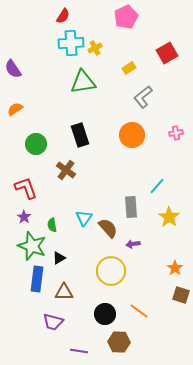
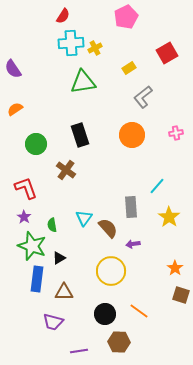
purple line: rotated 18 degrees counterclockwise
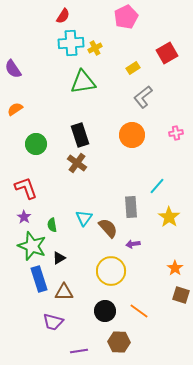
yellow rectangle: moved 4 px right
brown cross: moved 11 px right, 7 px up
blue rectangle: moved 2 px right; rotated 25 degrees counterclockwise
black circle: moved 3 px up
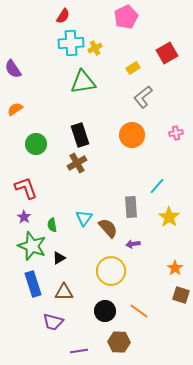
brown cross: rotated 24 degrees clockwise
blue rectangle: moved 6 px left, 5 px down
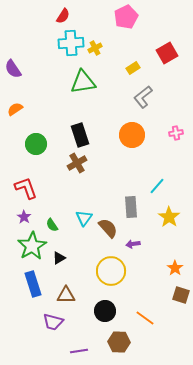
green semicircle: rotated 24 degrees counterclockwise
green star: rotated 20 degrees clockwise
brown triangle: moved 2 px right, 3 px down
orange line: moved 6 px right, 7 px down
